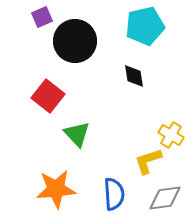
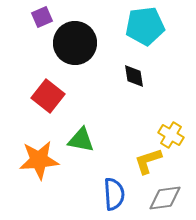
cyan pentagon: rotated 6 degrees clockwise
black circle: moved 2 px down
green triangle: moved 4 px right, 6 px down; rotated 36 degrees counterclockwise
orange star: moved 17 px left, 29 px up
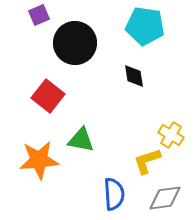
purple square: moved 3 px left, 2 px up
cyan pentagon: rotated 15 degrees clockwise
yellow L-shape: moved 1 px left
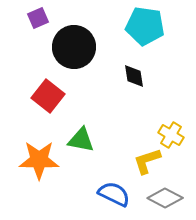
purple square: moved 1 px left, 3 px down
black circle: moved 1 px left, 4 px down
orange star: rotated 6 degrees clockwise
blue semicircle: rotated 60 degrees counterclockwise
gray diamond: rotated 36 degrees clockwise
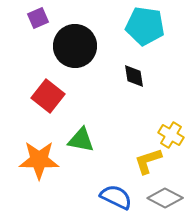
black circle: moved 1 px right, 1 px up
yellow L-shape: moved 1 px right
blue semicircle: moved 2 px right, 3 px down
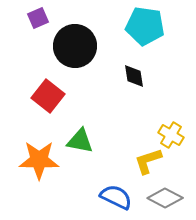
green triangle: moved 1 px left, 1 px down
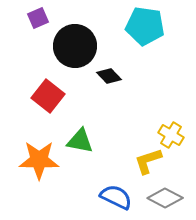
black diamond: moved 25 px left; rotated 35 degrees counterclockwise
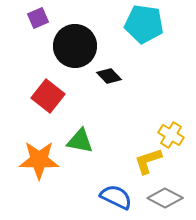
cyan pentagon: moved 1 px left, 2 px up
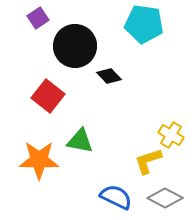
purple square: rotated 10 degrees counterclockwise
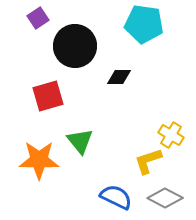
black diamond: moved 10 px right, 1 px down; rotated 45 degrees counterclockwise
red square: rotated 36 degrees clockwise
green triangle: rotated 40 degrees clockwise
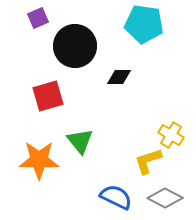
purple square: rotated 10 degrees clockwise
